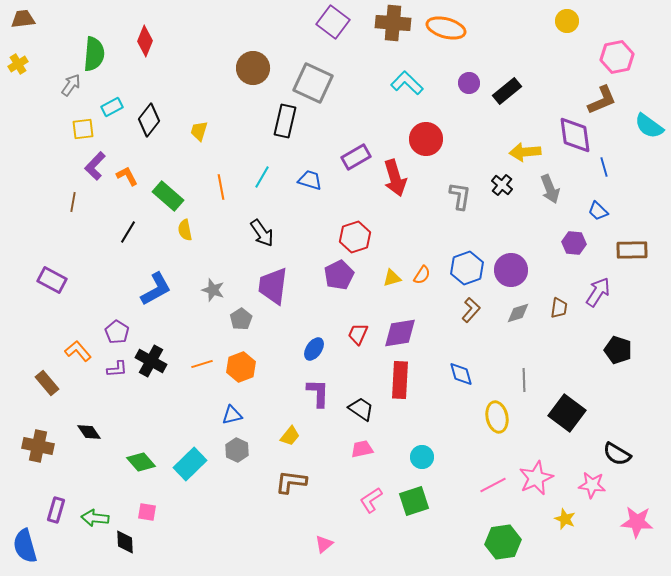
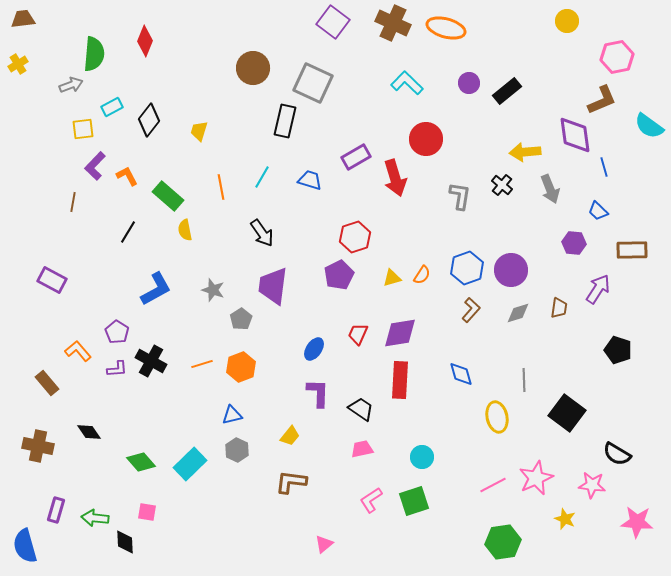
brown cross at (393, 23): rotated 20 degrees clockwise
gray arrow at (71, 85): rotated 35 degrees clockwise
purple arrow at (598, 292): moved 3 px up
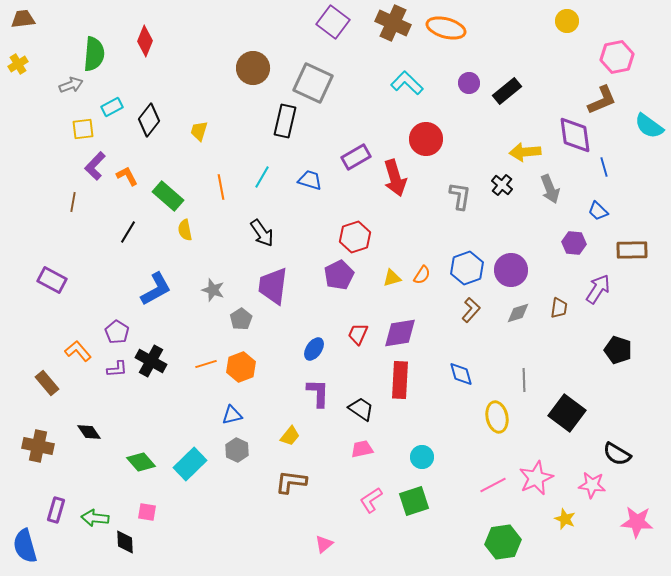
orange line at (202, 364): moved 4 px right
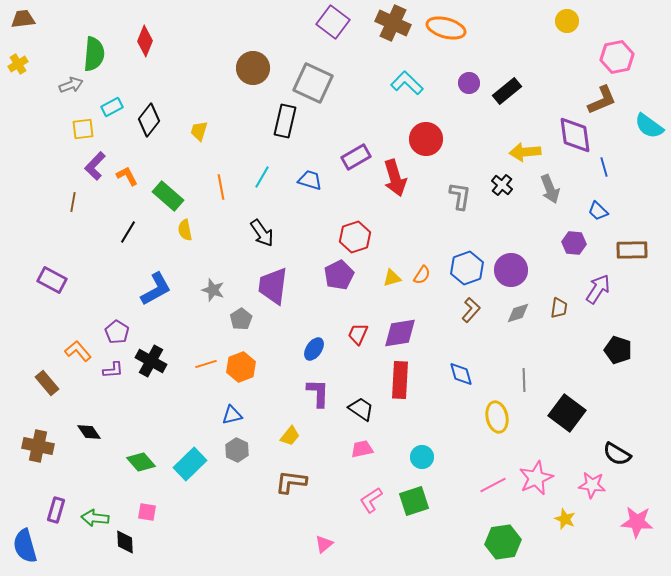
purple L-shape at (117, 369): moved 4 px left, 1 px down
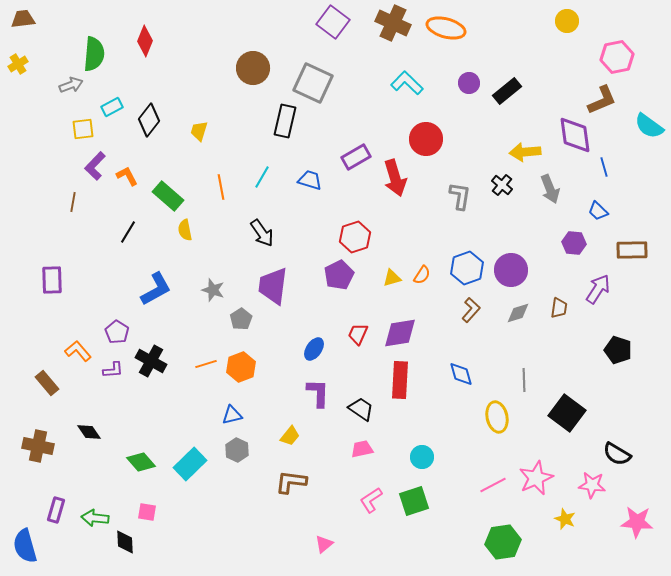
purple rectangle at (52, 280): rotated 60 degrees clockwise
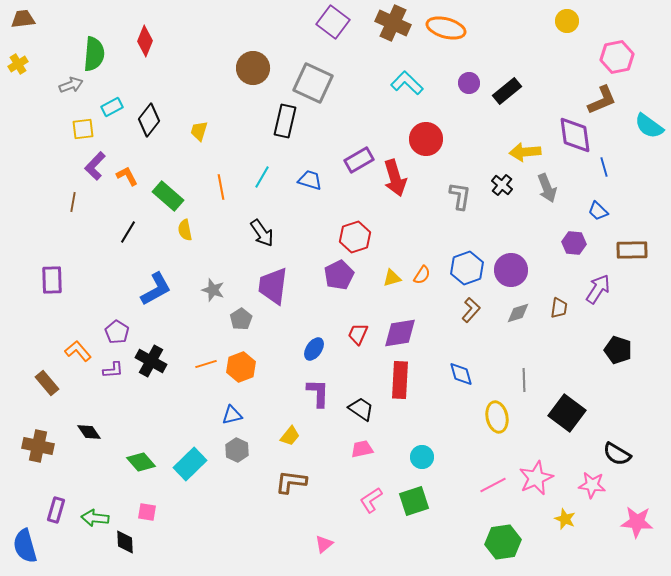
purple rectangle at (356, 157): moved 3 px right, 3 px down
gray arrow at (550, 189): moved 3 px left, 1 px up
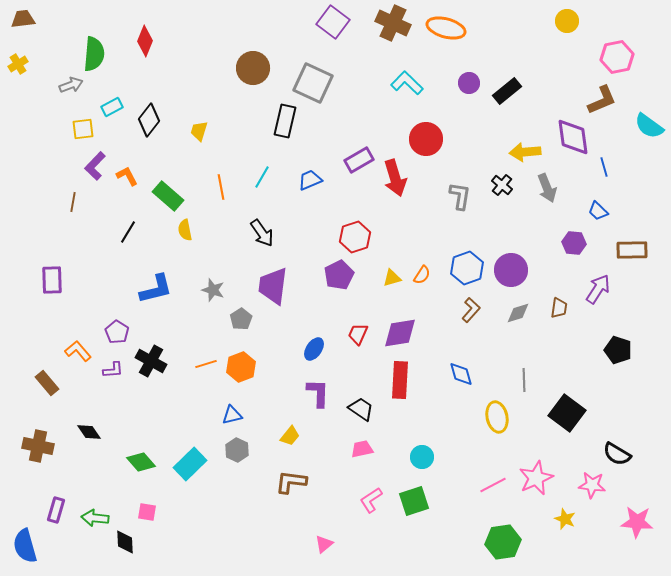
purple diamond at (575, 135): moved 2 px left, 2 px down
blue trapezoid at (310, 180): rotated 40 degrees counterclockwise
blue L-shape at (156, 289): rotated 15 degrees clockwise
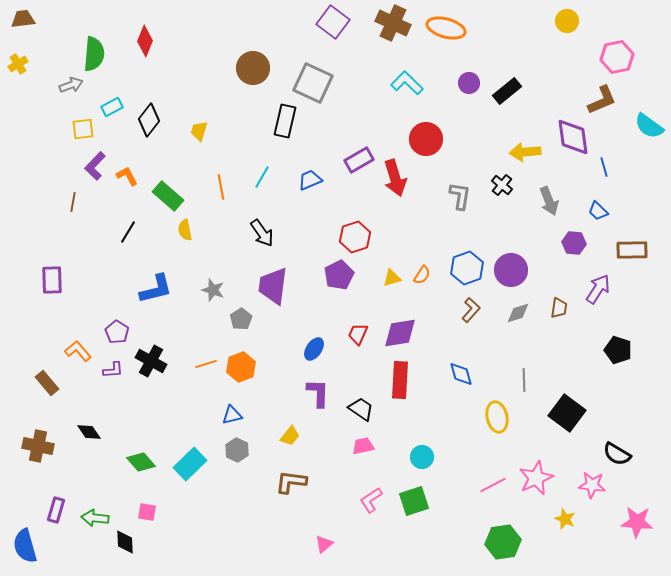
gray arrow at (547, 188): moved 2 px right, 13 px down
pink trapezoid at (362, 449): moved 1 px right, 3 px up
